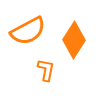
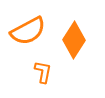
orange L-shape: moved 3 px left, 2 px down
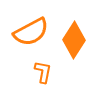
orange semicircle: moved 3 px right, 1 px down
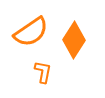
orange semicircle: rotated 6 degrees counterclockwise
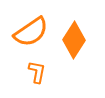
orange L-shape: moved 6 px left
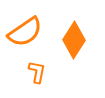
orange semicircle: moved 6 px left
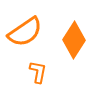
orange L-shape: moved 1 px right
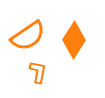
orange semicircle: moved 3 px right, 4 px down
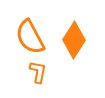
orange semicircle: moved 2 px right, 1 px down; rotated 96 degrees clockwise
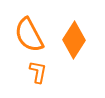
orange semicircle: moved 1 px left, 2 px up
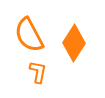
orange diamond: moved 3 px down
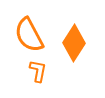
orange L-shape: moved 1 px up
